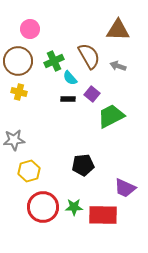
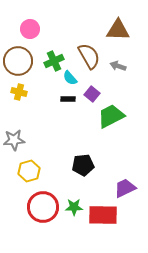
purple trapezoid: rotated 130 degrees clockwise
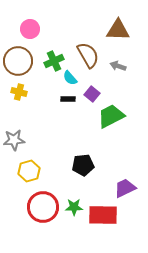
brown semicircle: moved 1 px left, 1 px up
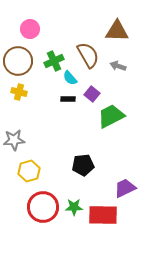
brown triangle: moved 1 px left, 1 px down
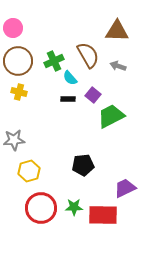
pink circle: moved 17 px left, 1 px up
purple square: moved 1 px right, 1 px down
red circle: moved 2 px left, 1 px down
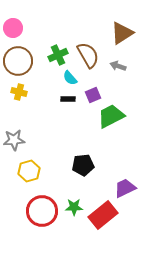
brown triangle: moved 5 px right, 2 px down; rotated 35 degrees counterclockwise
green cross: moved 4 px right, 6 px up
purple square: rotated 28 degrees clockwise
red circle: moved 1 px right, 3 px down
red rectangle: rotated 40 degrees counterclockwise
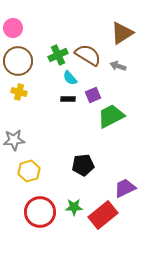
brown semicircle: rotated 28 degrees counterclockwise
red circle: moved 2 px left, 1 px down
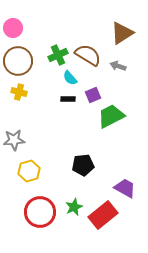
purple trapezoid: rotated 55 degrees clockwise
green star: rotated 24 degrees counterclockwise
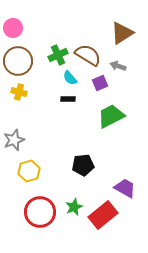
purple square: moved 7 px right, 12 px up
gray star: rotated 15 degrees counterclockwise
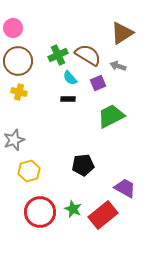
purple square: moved 2 px left
green star: moved 1 px left, 2 px down; rotated 24 degrees counterclockwise
